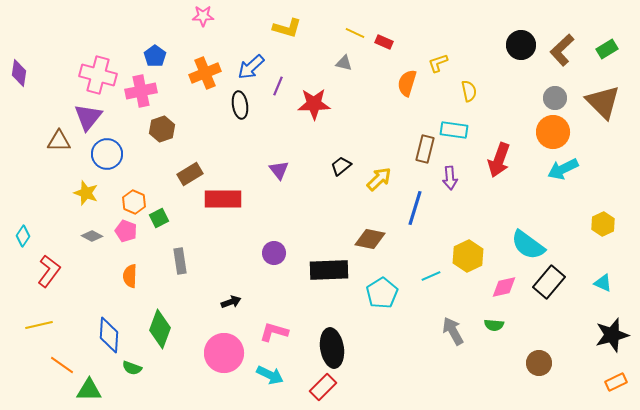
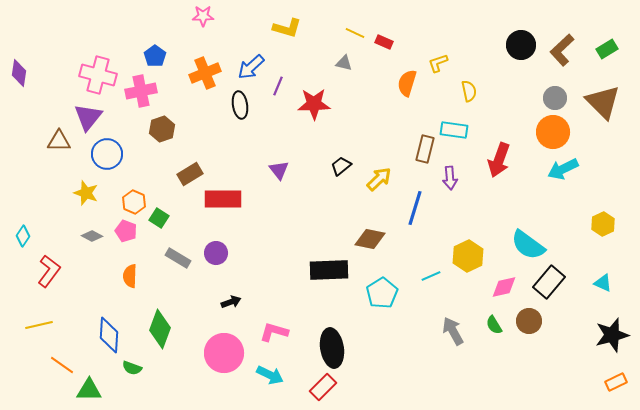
green square at (159, 218): rotated 30 degrees counterclockwise
purple circle at (274, 253): moved 58 px left
gray rectangle at (180, 261): moved 2 px left, 3 px up; rotated 50 degrees counterclockwise
green semicircle at (494, 325): rotated 54 degrees clockwise
brown circle at (539, 363): moved 10 px left, 42 px up
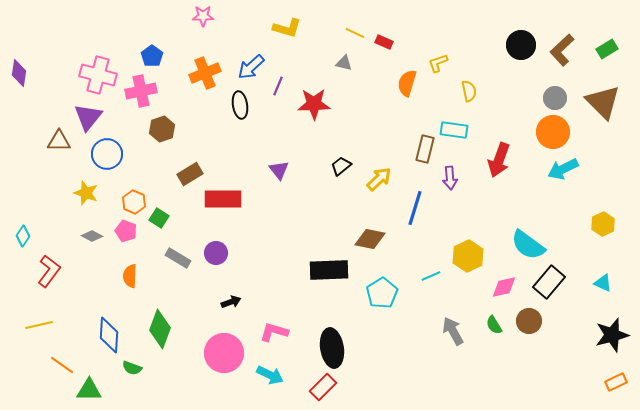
blue pentagon at (155, 56): moved 3 px left
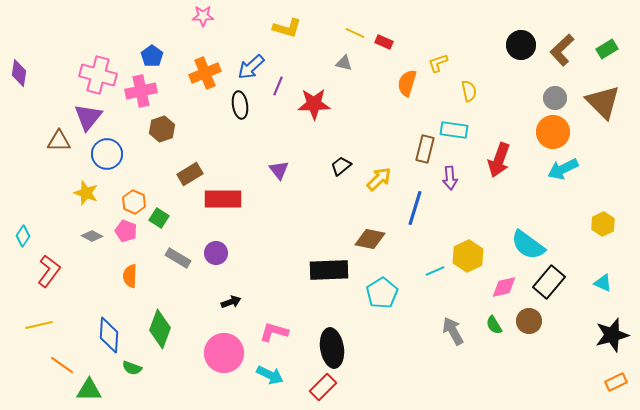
cyan line at (431, 276): moved 4 px right, 5 px up
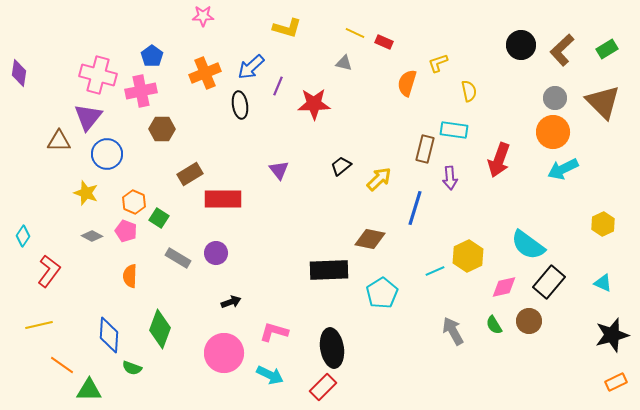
brown hexagon at (162, 129): rotated 20 degrees clockwise
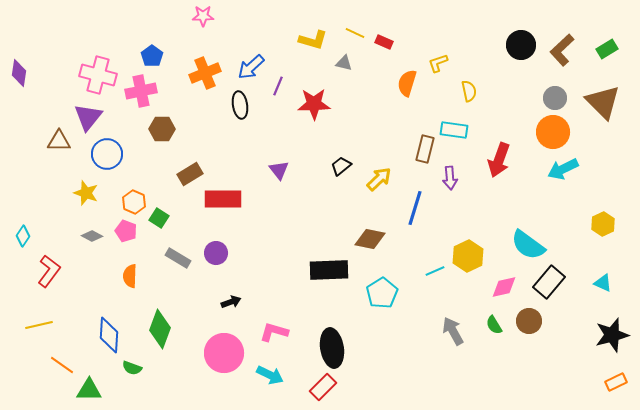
yellow L-shape at (287, 28): moved 26 px right, 12 px down
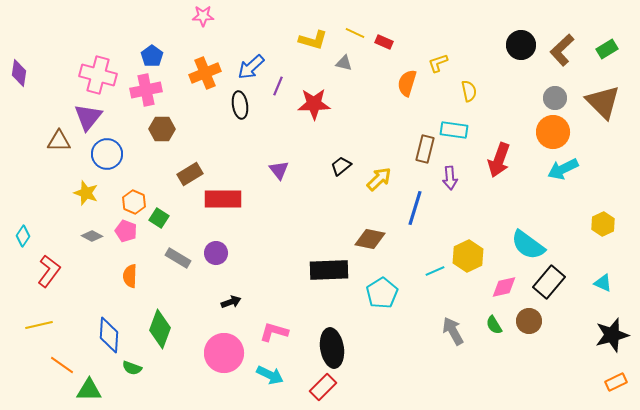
pink cross at (141, 91): moved 5 px right, 1 px up
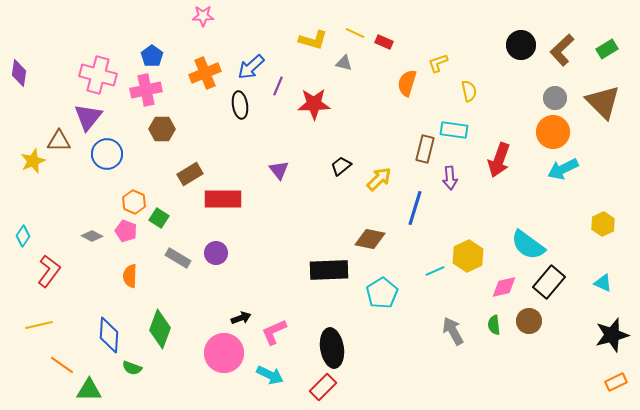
yellow star at (86, 193): moved 53 px left, 32 px up; rotated 30 degrees clockwise
black arrow at (231, 302): moved 10 px right, 16 px down
green semicircle at (494, 325): rotated 24 degrees clockwise
pink L-shape at (274, 332): rotated 40 degrees counterclockwise
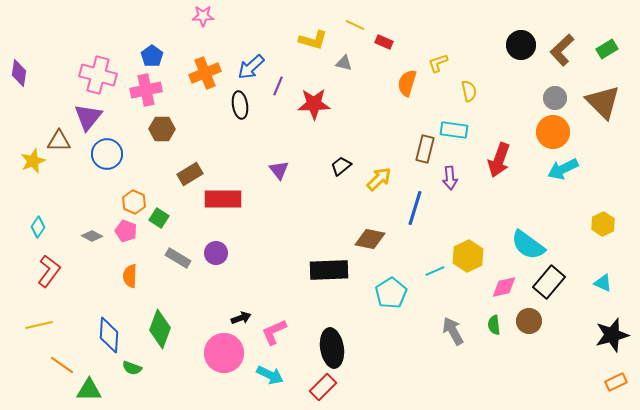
yellow line at (355, 33): moved 8 px up
cyan diamond at (23, 236): moved 15 px right, 9 px up
cyan pentagon at (382, 293): moved 9 px right
